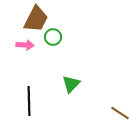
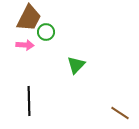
brown trapezoid: moved 7 px left, 1 px up
green circle: moved 7 px left, 5 px up
green triangle: moved 5 px right, 19 px up
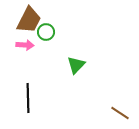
brown trapezoid: moved 2 px down
black line: moved 1 px left, 3 px up
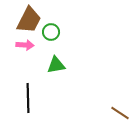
green circle: moved 5 px right
green triangle: moved 20 px left; rotated 36 degrees clockwise
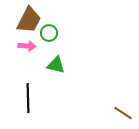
green circle: moved 2 px left, 1 px down
pink arrow: moved 2 px right, 1 px down
green triangle: rotated 24 degrees clockwise
brown line: moved 3 px right
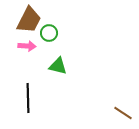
green triangle: moved 2 px right, 1 px down
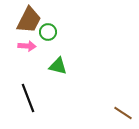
green circle: moved 1 px left, 1 px up
black line: rotated 20 degrees counterclockwise
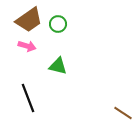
brown trapezoid: rotated 28 degrees clockwise
green circle: moved 10 px right, 8 px up
pink arrow: rotated 12 degrees clockwise
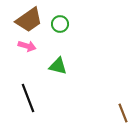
green circle: moved 2 px right
brown line: rotated 36 degrees clockwise
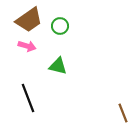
green circle: moved 2 px down
